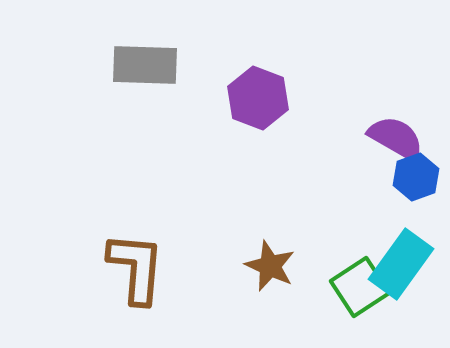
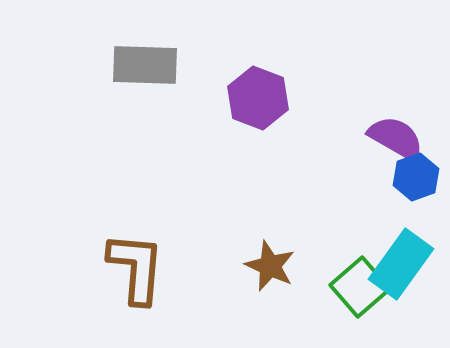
green square: rotated 8 degrees counterclockwise
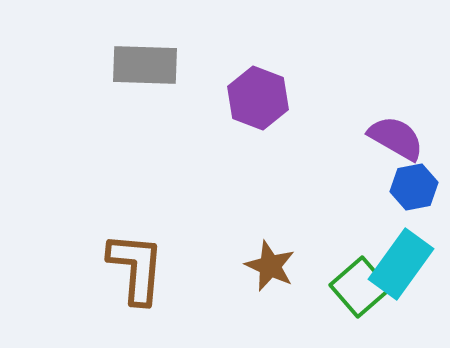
blue hexagon: moved 2 px left, 10 px down; rotated 9 degrees clockwise
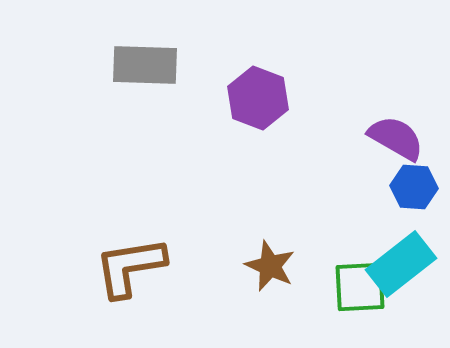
blue hexagon: rotated 15 degrees clockwise
cyan rectangle: rotated 16 degrees clockwise
brown L-shape: moved 6 px left, 1 px up; rotated 104 degrees counterclockwise
green square: rotated 38 degrees clockwise
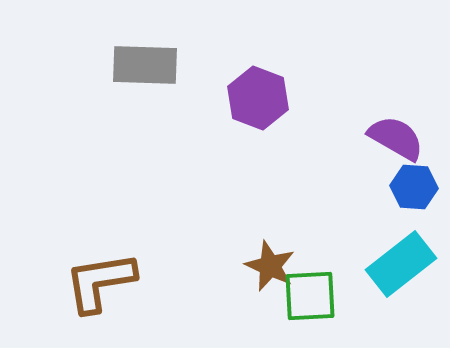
brown L-shape: moved 30 px left, 15 px down
green square: moved 50 px left, 9 px down
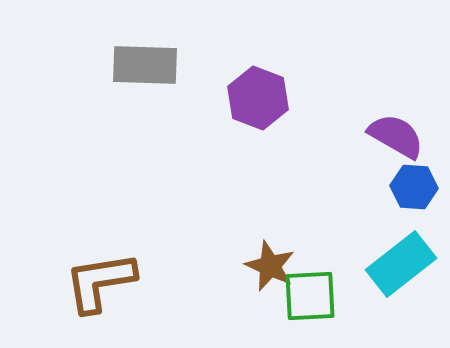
purple semicircle: moved 2 px up
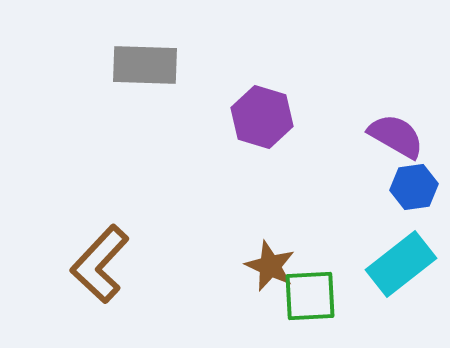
purple hexagon: moved 4 px right, 19 px down; rotated 4 degrees counterclockwise
blue hexagon: rotated 12 degrees counterclockwise
brown L-shape: moved 18 px up; rotated 38 degrees counterclockwise
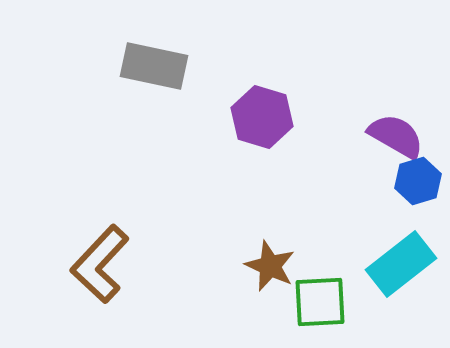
gray rectangle: moved 9 px right, 1 px down; rotated 10 degrees clockwise
blue hexagon: moved 4 px right, 6 px up; rotated 9 degrees counterclockwise
green square: moved 10 px right, 6 px down
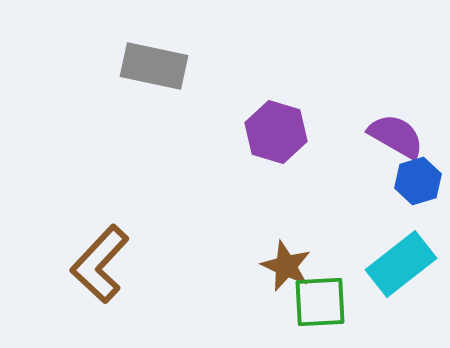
purple hexagon: moved 14 px right, 15 px down
brown star: moved 16 px right
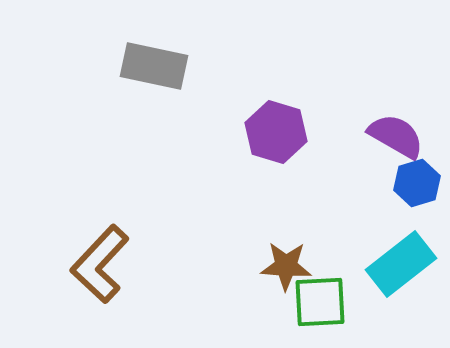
blue hexagon: moved 1 px left, 2 px down
brown star: rotated 21 degrees counterclockwise
